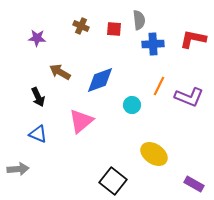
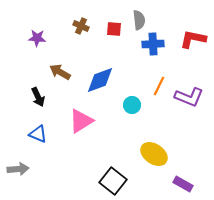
pink triangle: rotated 8 degrees clockwise
purple rectangle: moved 11 px left
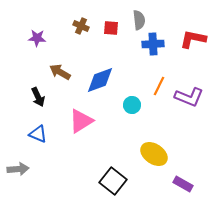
red square: moved 3 px left, 1 px up
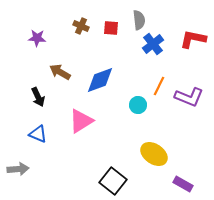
blue cross: rotated 35 degrees counterclockwise
cyan circle: moved 6 px right
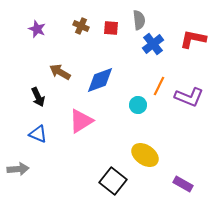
purple star: moved 9 px up; rotated 18 degrees clockwise
yellow ellipse: moved 9 px left, 1 px down
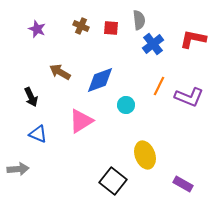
black arrow: moved 7 px left
cyan circle: moved 12 px left
yellow ellipse: rotated 36 degrees clockwise
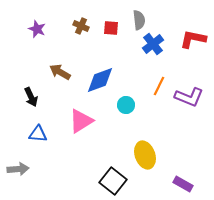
blue triangle: rotated 18 degrees counterclockwise
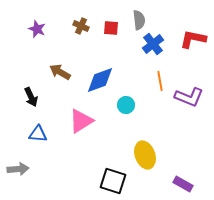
orange line: moved 1 px right, 5 px up; rotated 36 degrees counterclockwise
black square: rotated 20 degrees counterclockwise
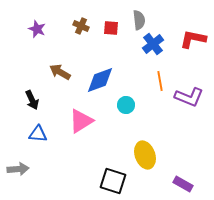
black arrow: moved 1 px right, 3 px down
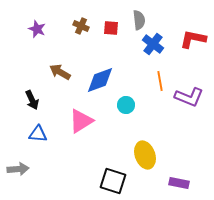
blue cross: rotated 15 degrees counterclockwise
purple rectangle: moved 4 px left, 1 px up; rotated 18 degrees counterclockwise
